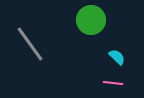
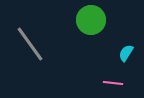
cyan semicircle: moved 9 px right, 4 px up; rotated 102 degrees counterclockwise
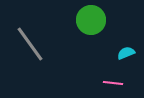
cyan semicircle: rotated 36 degrees clockwise
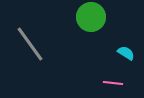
green circle: moved 3 px up
cyan semicircle: rotated 54 degrees clockwise
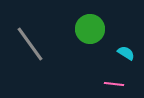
green circle: moved 1 px left, 12 px down
pink line: moved 1 px right, 1 px down
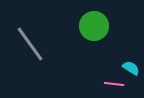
green circle: moved 4 px right, 3 px up
cyan semicircle: moved 5 px right, 15 px down
